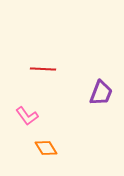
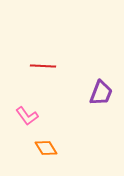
red line: moved 3 px up
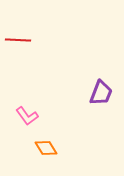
red line: moved 25 px left, 26 px up
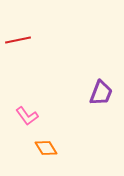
red line: rotated 15 degrees counterclockwise
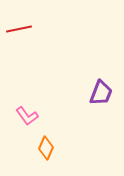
red line: moved 1 px right, 11 px up
orange diamond: rotated 55 degrees clockwise
